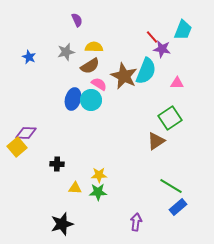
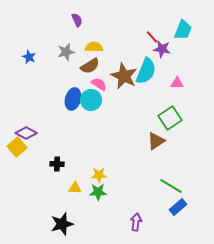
purple diamond: rotated 25 degrees clockwise
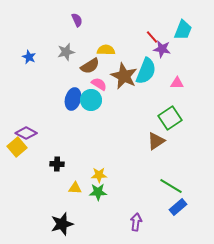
yellow semicircle: moved 12 px right, 3 px down
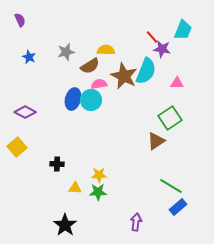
purple semicircle: moved 57 px left
pink semicircle: rotated 42 degrees counterclockwise
purple diamond: moved 1 px left, 21 px up
black star: moved 3 px right, 1 px down; rotated 20 degrees counterclockwise
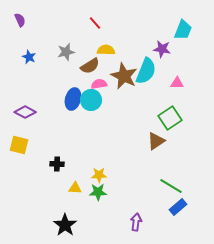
red line: moved 57 px left, 14 px up
yellow square: moved 2 px right, 2 px up; rotated 36 degrees counterclockwise
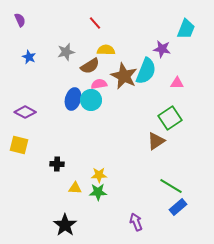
cyan trapezoid: moved 3 px right, 1 px up
purple arrow: rotated 30 degrees counterclockwise
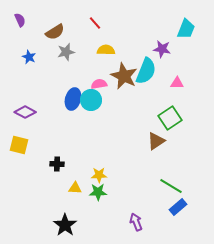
brown semicircle: moved 35 px left, 34 px up
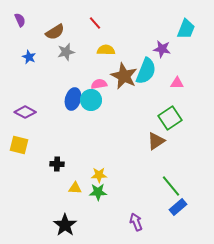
green line: rotated 20 degrees clockwise
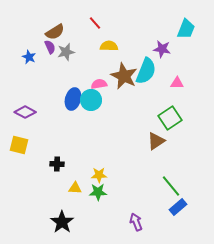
purple semicircle: moved 30 px right, 27 px down
yellow semicircle: moved 3 px right, 4 px up
black star: moved 3 px left, 3 px up
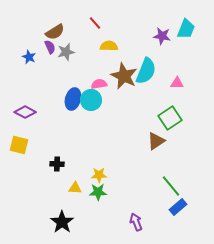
purple star: moved 13 px up
